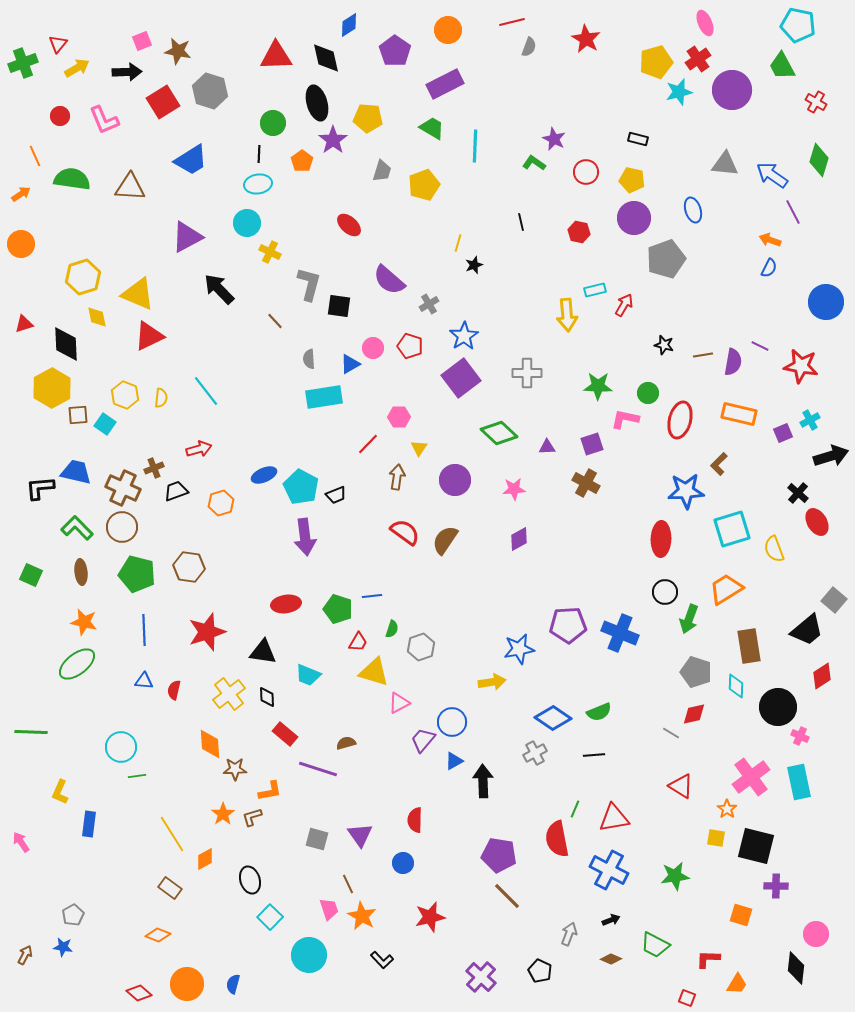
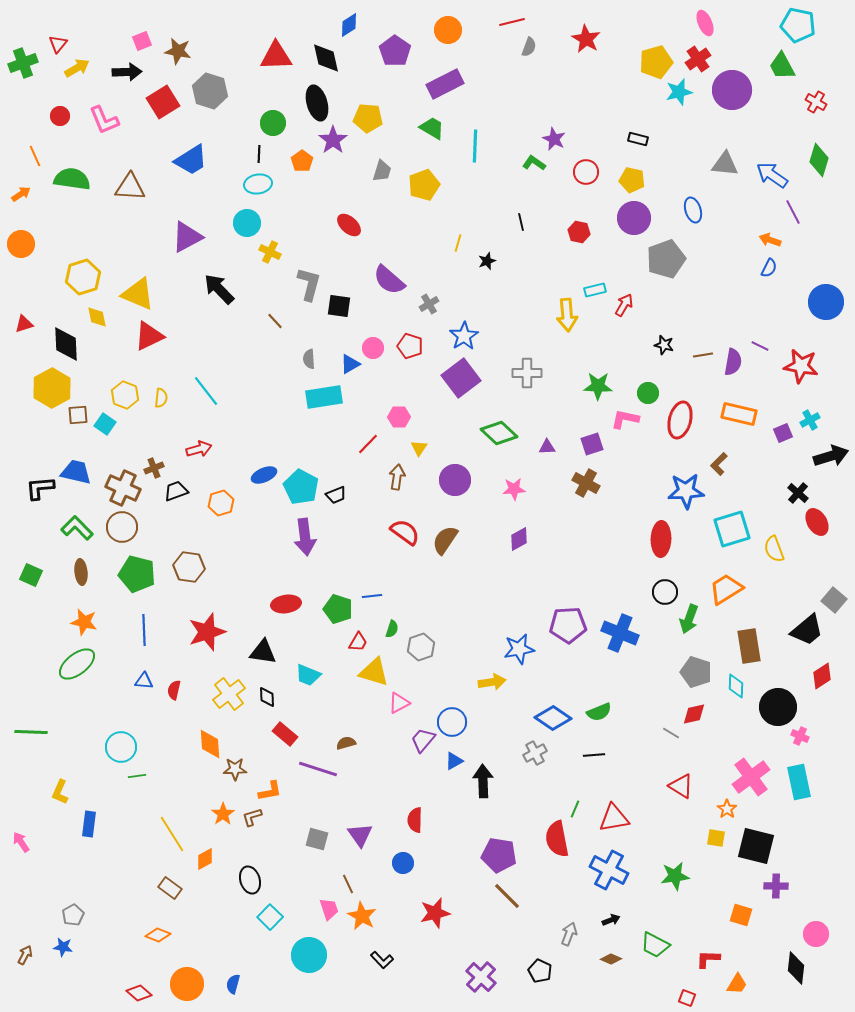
black star at (474, 265): moved 13 px right, 4 px up
red star at (430, 917): moved 5 px right, 4 px up
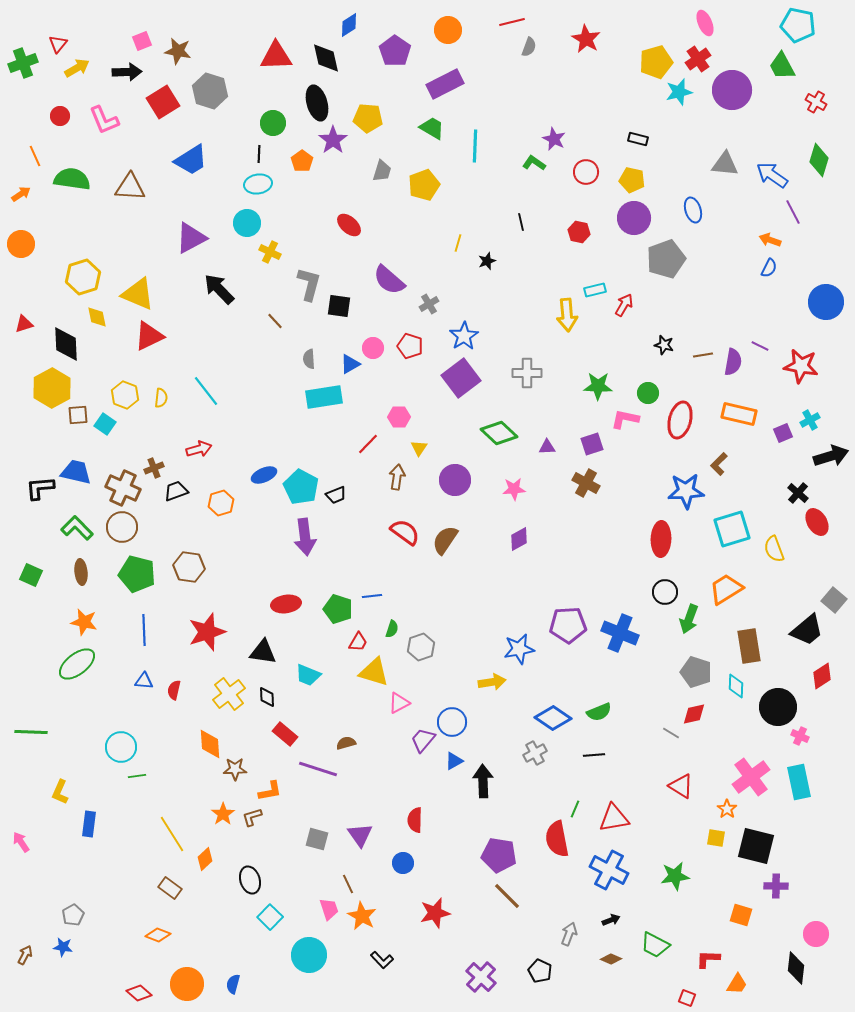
purple triangle at (187, 237): moved 4 px right, 1 px down
orange diamond at (205, 859): rotated 15 degrees counterclockwise
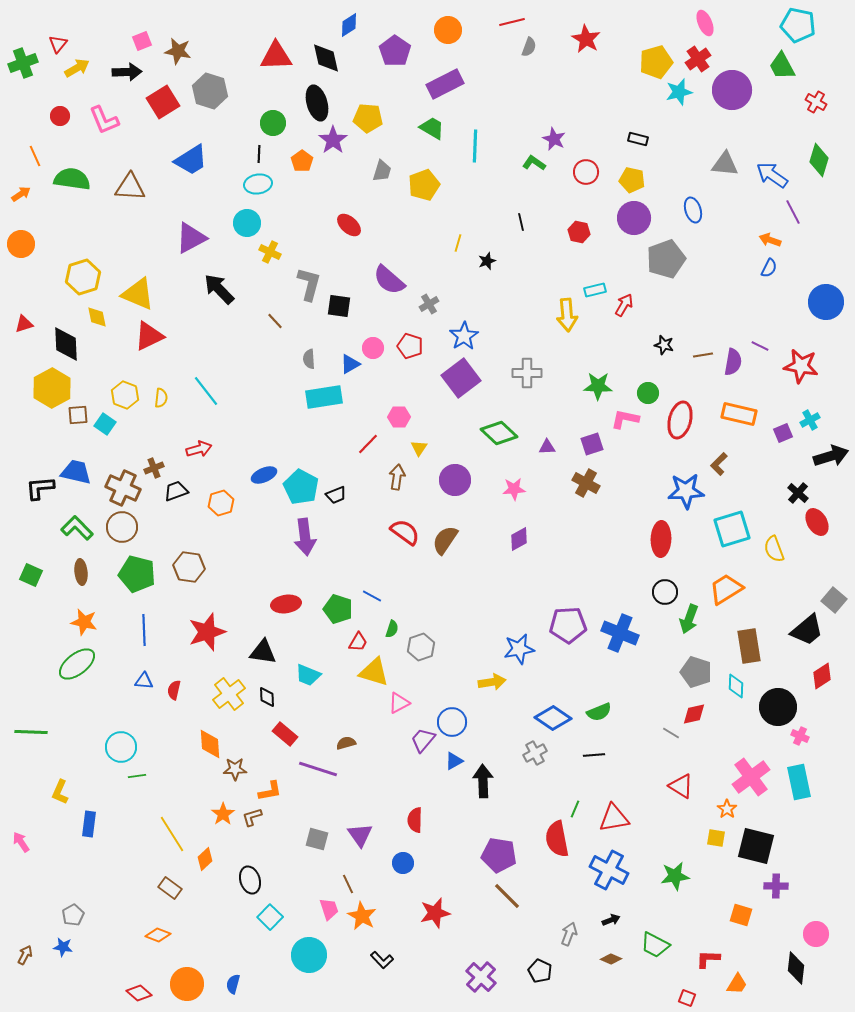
blue line at (372, 596): rotated 36 degrees clockwise
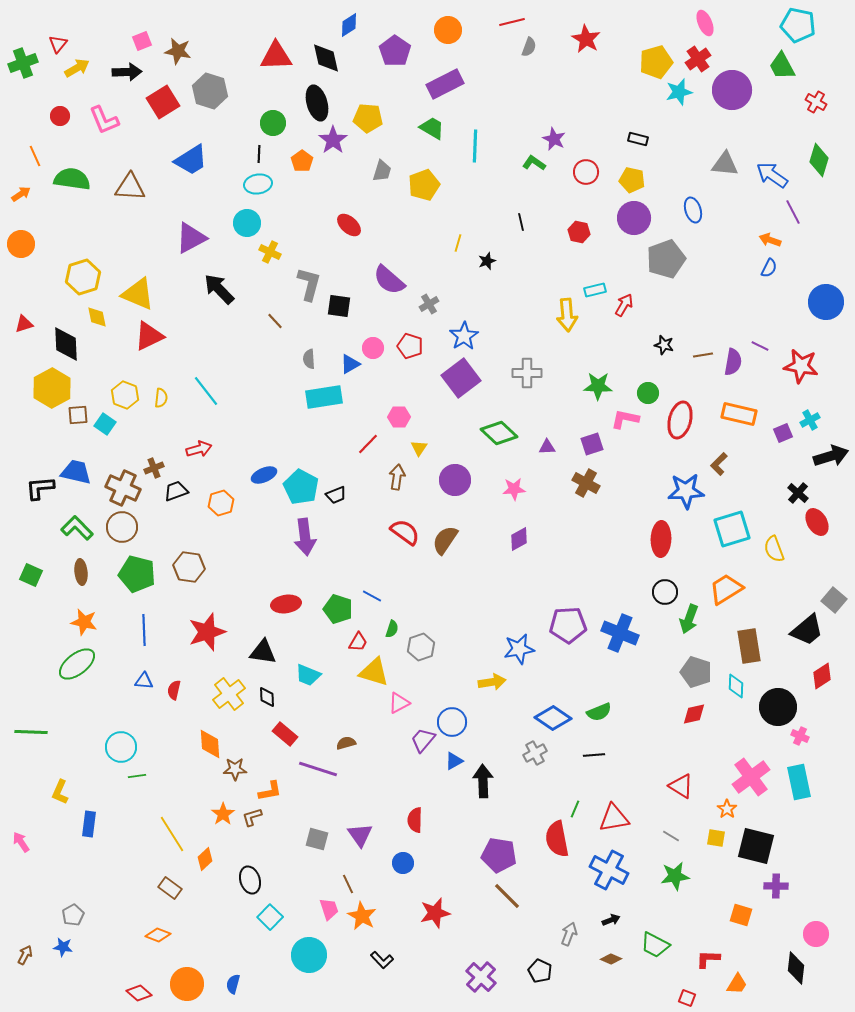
gray line at (671, 733): moved 103 px down
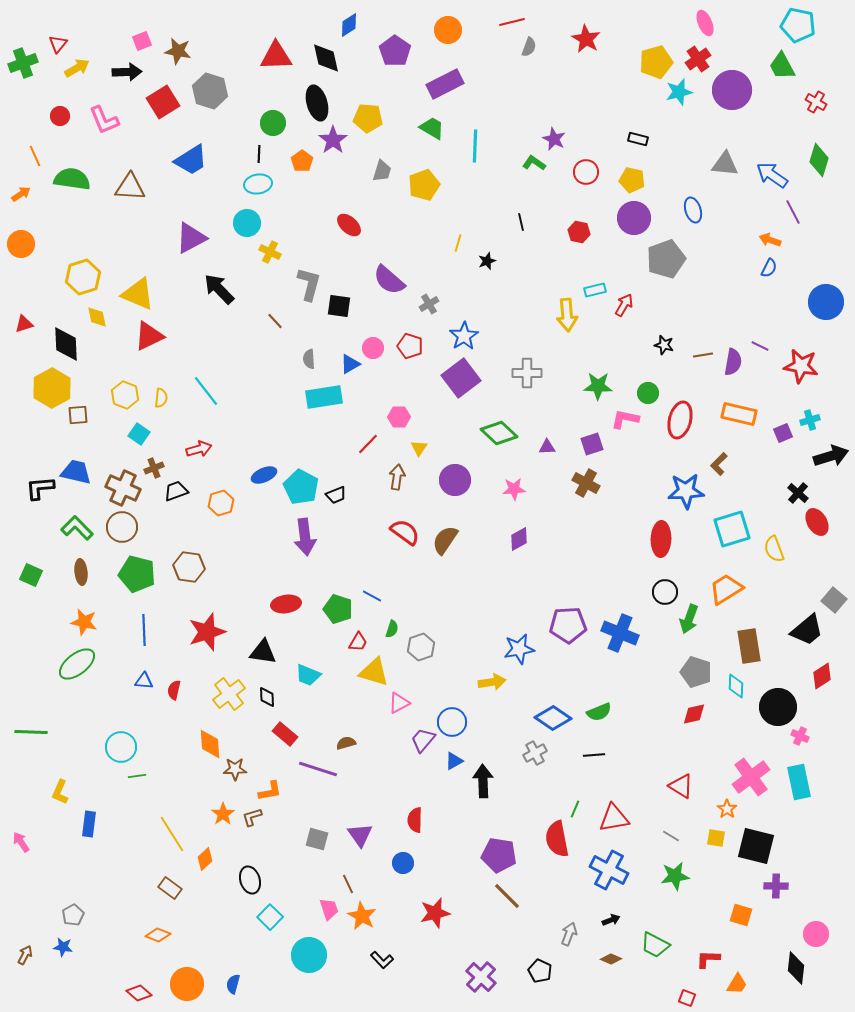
cyan cross at (810, 420): rotated 12 degrees clockwise
cyan square at (105, 424): moved 34 px right, 10 px down
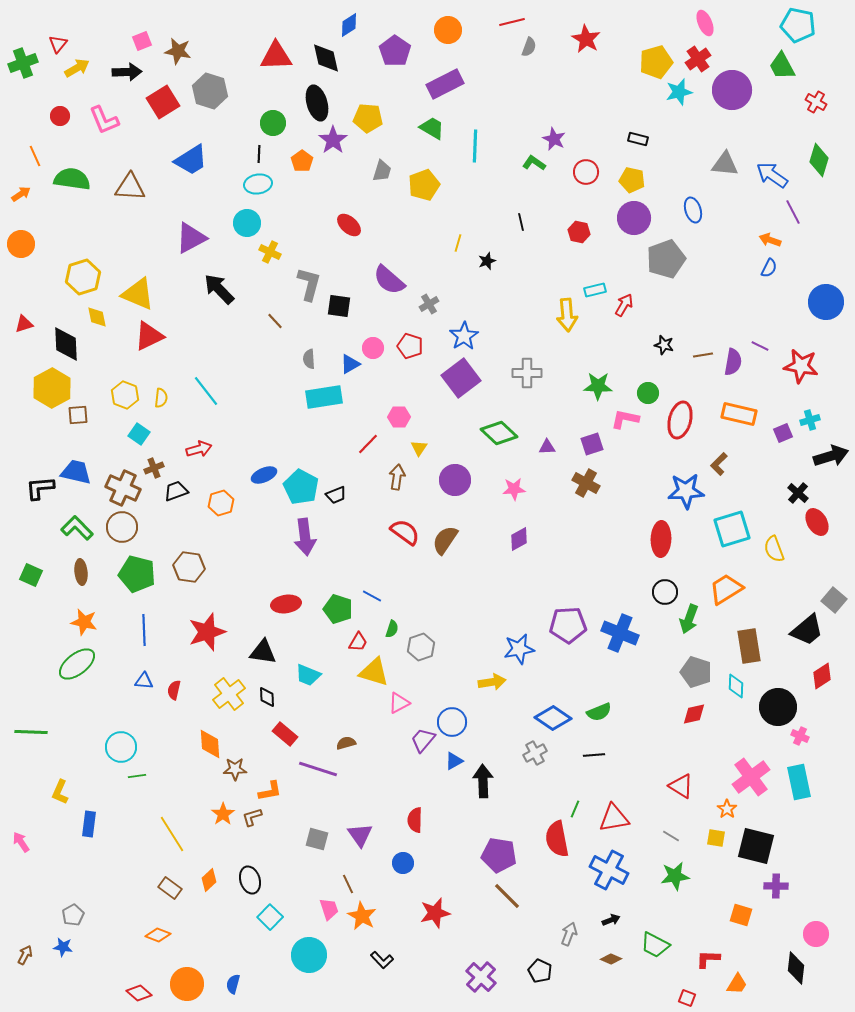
orange diamond at (205, 859): moved 4 px right, 21 px down
